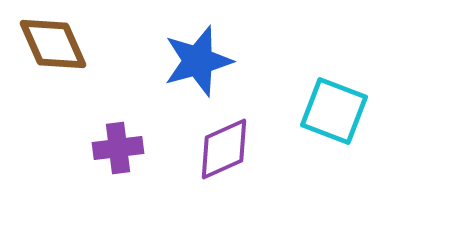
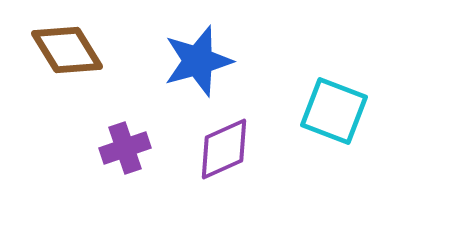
brown diamond: moved 14 px right, 6 px down; rotated 8 degrees counterclockwise
purple cross: moved 7 px right; rotated 12 degrees counterclockwise
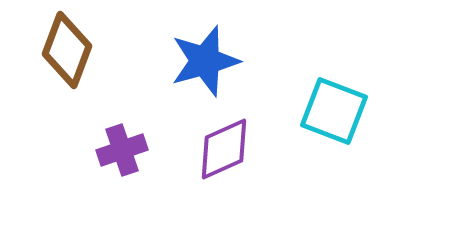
brown diamond: rotated 52 degrees clockwise
blue star: moved 7 px right
purple cross: moved 3 px left, 2 px down
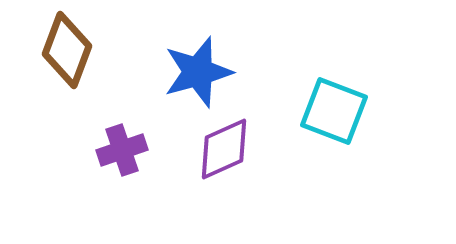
blue star: moved 7 px left, 11 px down
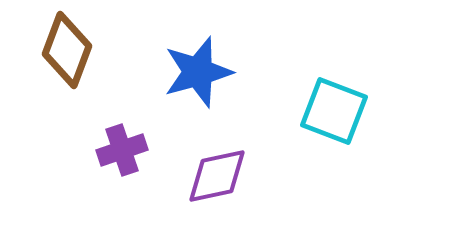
purple diamond: moved 7 px left, 27 px down; rotated 12 degrees clockwise
